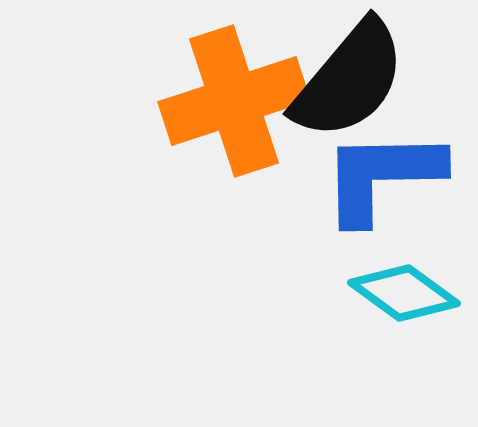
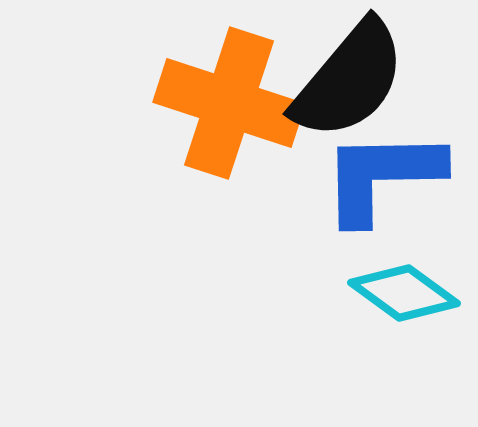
orange cross: moved 5 px left, 2 px down; rotated 36 degrees clockwise
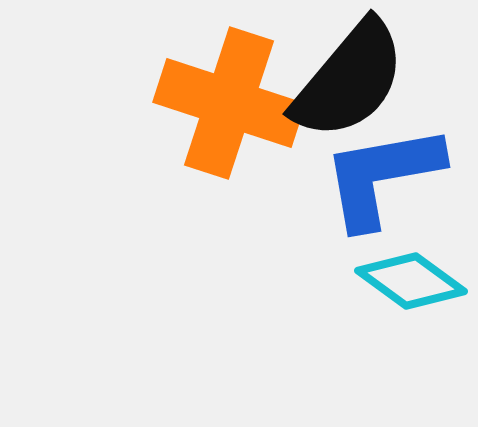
blue L-shape: rotated 9 degrees counterclockwise
cyan diamond: moved 7 px right, 12 px up
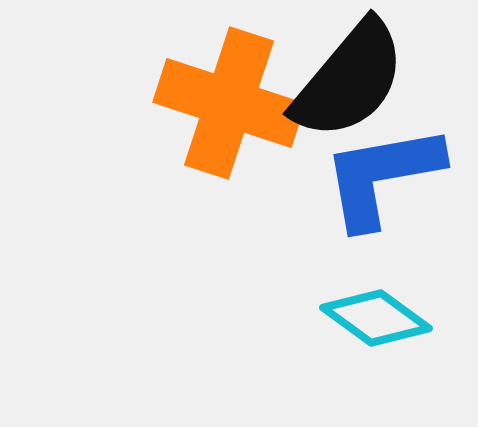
cyan diamond: moved 35 px left, 37 px down
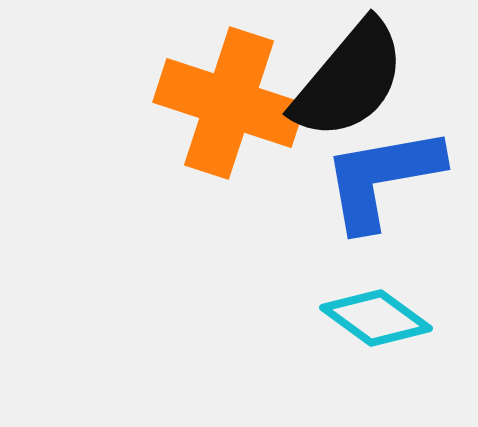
blue L-shape: moved 2 px down
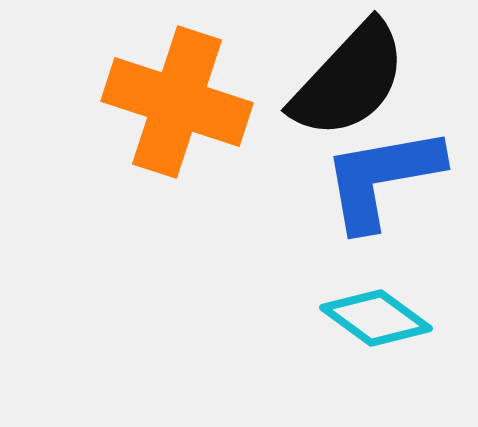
black semicircle: rotated 3 degrees clockwise
orange cross: moved 52 px left, 1 px up
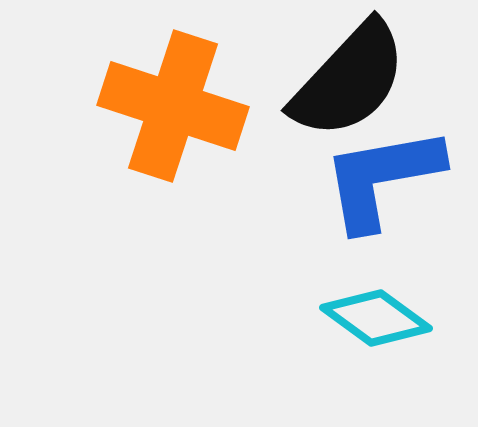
orange cross: moved 4 px left, 4 px down
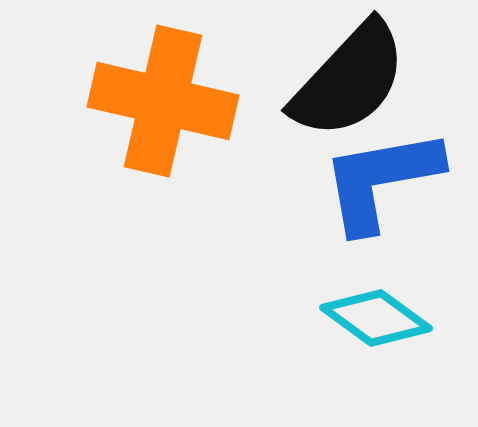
orange cross: moved 10 px left, 5 px up; rotated 5 degrees counterclockwise
blue L-shape: moved 1 px left, 2 px down
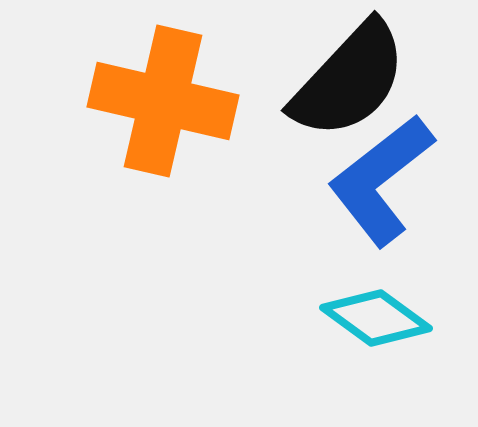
blue L-shape: rotated 28 degrees counterclockwise
